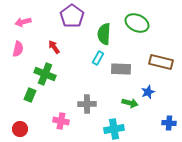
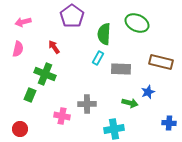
pink cross: moved 1 px right, 5 px up
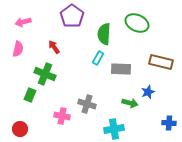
gray cross: rotated 18 degrees clockwise
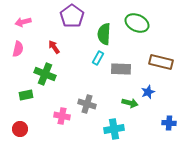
green rectangle: moved 4 px left; rotated 56 degrees clockwise
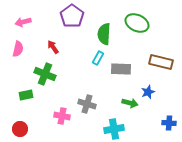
red arrow: moved 1 px left
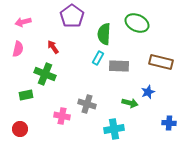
gray rectangle: moved 2 px left, 3 px up
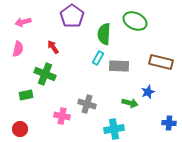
green ellipse: moved 2 px left, 2 px up
